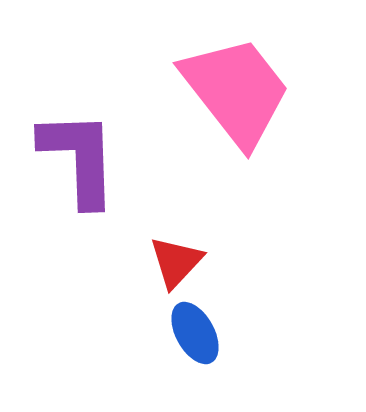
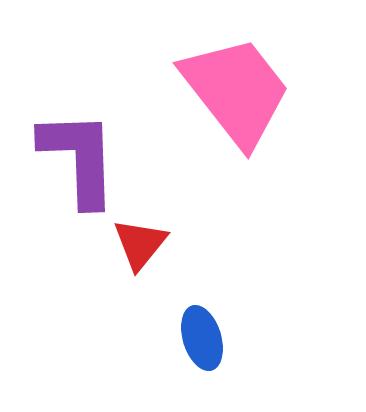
red triangle: moved 36 px left, 18 px up; rotated 4 degrees counterclockwise
blue ellipse: moved 7 px right, 5 px down; rotated 12 degrees clockwise
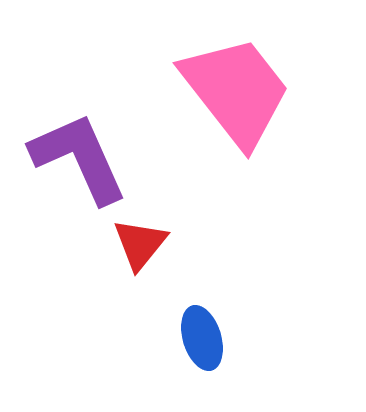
purple L-shape: rotated 22 degrees counterclockwise
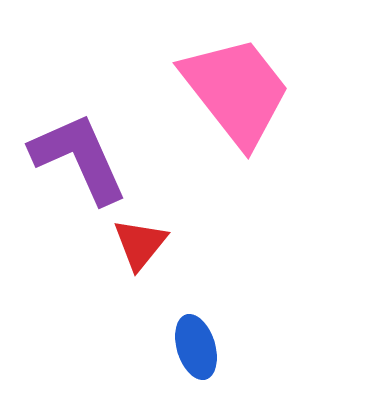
blue ellipse: moved 6 px left, 9 px down
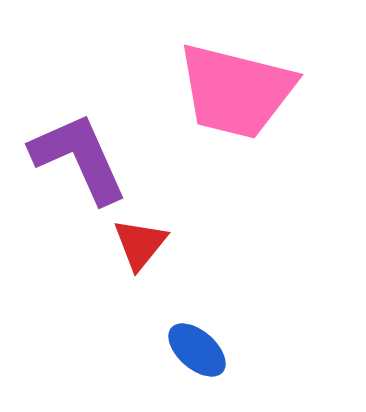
pink trapezoid: rotated 142 degrees clockwise
blue ellipse: moved 1 px right, 3 px down; rotated 32 degrees counterclockwise
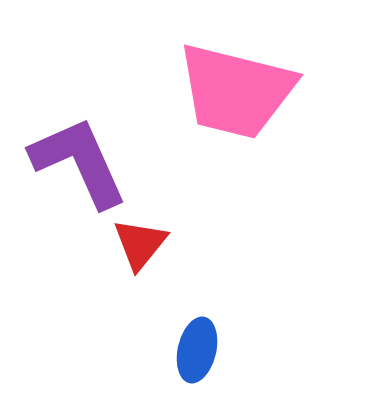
purple L-shape: moved 4 px down
blue ellipse: rotated 62 degrees clockwise
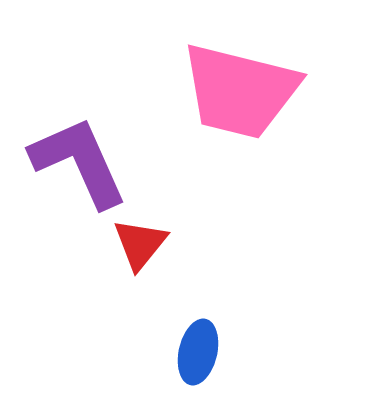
pink trapezoid: moved 4 px right
blue ellipse: moved 1 px right, 2 px down
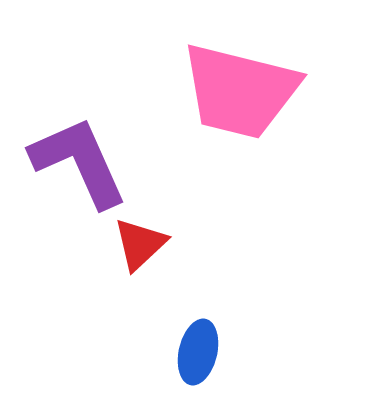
red triangle: rotated 8 degrees clockwise
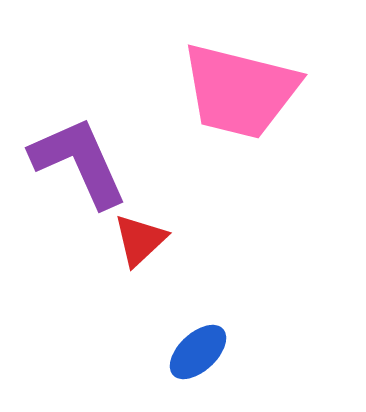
red triangle: moved 4 px up
blue ellipse: rotated 34 degrees clockwise
